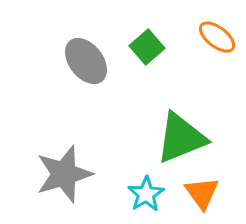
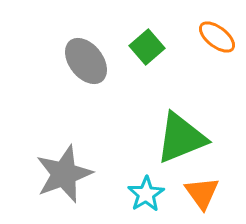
gray star: rotated 4 degrees counterclockwise
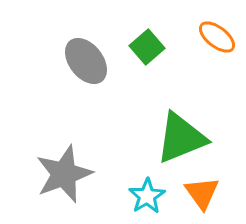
cyan star: moved 1 px right, 2 px down
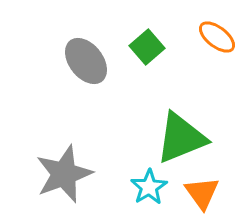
cyan star: moved 2 px right, 9 px up
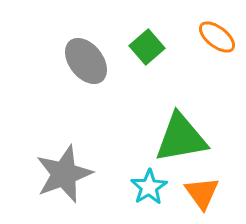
green triangle: rotated 12 degrees clockwise
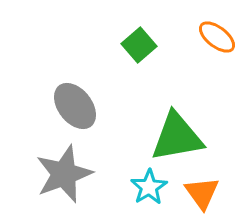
green square: moved 8 px left, 2 px up
gray ellipse: moved 11 px left, 45 px down
green triangle: moved 4 px left, 1 px up
